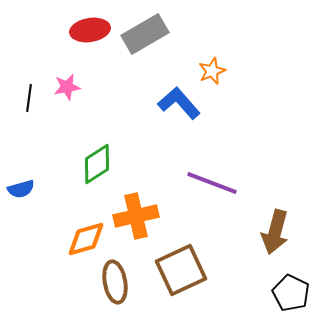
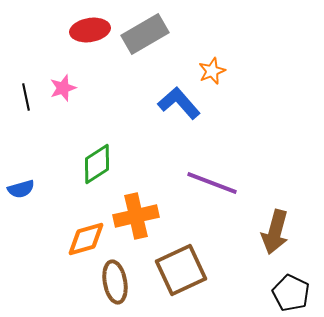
pink star: moved 4 px left, 1 px down; rotated 8 degrees counterclockwise
black line: moved 3 px left, 1 px up; rotated 20 degrees counterclockwise
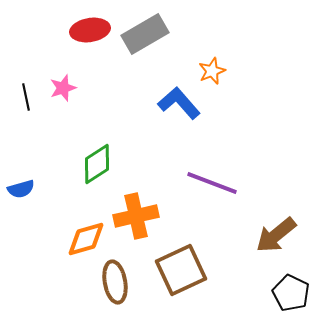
brown arrow: moved 1 px right, 3 px down; rotated 36 degrees clockwise
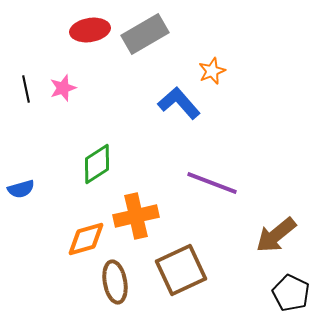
black line: moved 8 px up
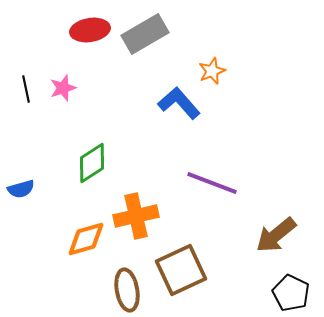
green diamond: moved 5 px left, 1 px up
brown ellipse: moved 12 px right, 8 px down
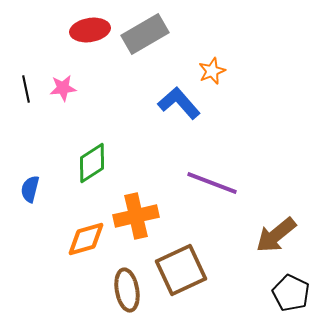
pink star: rotated 12 degrees clockwise
blue semicircle: moved 9 px right; rotated 120 degrees clockwise
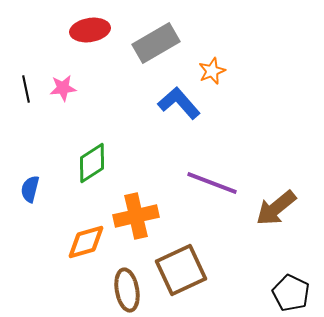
gray rectangle: moved 11 px right, 9 px down
brown arrow: moved 27 px up
orange diamond: moved 3 px down
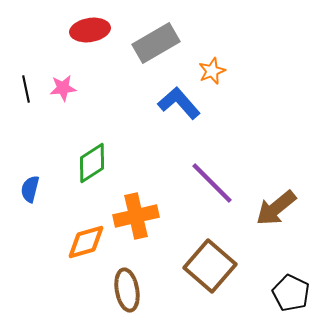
purple line: rotated 24 degrees clockwise
brown square: moved 29 px right, 4 px up; rotated 24 degrees counterclockwise
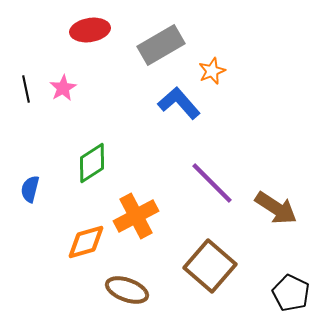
gray rectangle: moved 5 px right, 2 px down
pink star: rotated 24 degrees counterclockwise
brown arrow: rotated 108 degrees counterclockwise
orange cross: rotated 15 degrees counterclockwise
brown ellipse: rotated 60 degrees counterclockwise
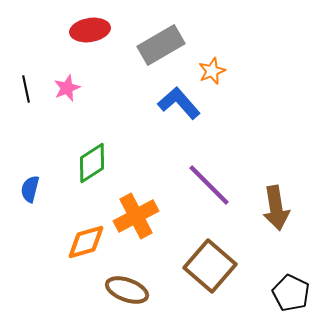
pink star: moved 4 px right; rotated 8 degrees clockwise
purple line: moved 3 px left, 2 px down
brown arrow: rotated 48 degrees clockwise
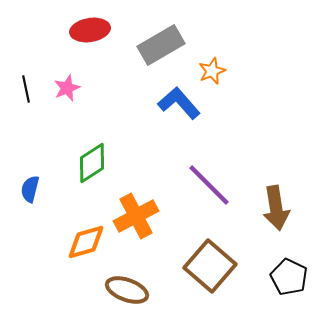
black pentagon: moved 2 px left, 16 px up
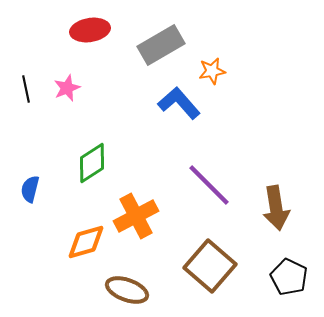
orange star: rotated 12 degrees clockwise
